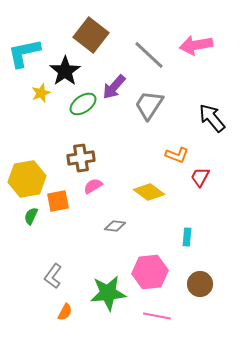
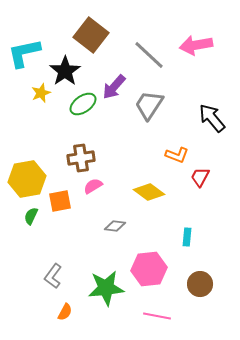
orange square: moved 2 px right
pink hexagon: moved 1 px left, 3 px up
green star: moved 2 px left, 5 px up
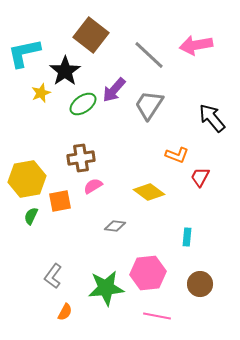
purple arrow: moved 3 px down
pink hexagon: moved 1 px left, 4 px down
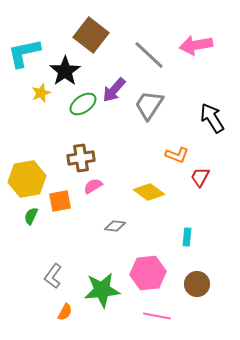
black arrow: rotated 8 degrees clockwise
brown circle: moved 3 px left
green star: moved 4 px left, 2 px down
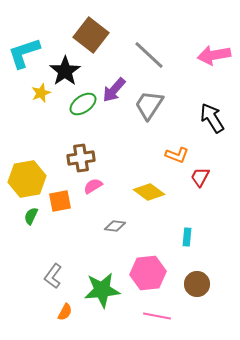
pink arrow: moved 18 px right, 10 px down
cyan L-shape: rotated 6 degrees counterclockwise
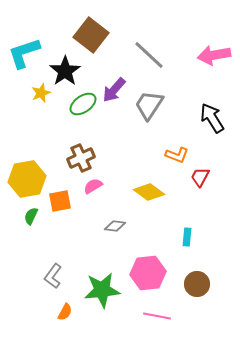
brown cross: rotated 16 degrees counterclockwise
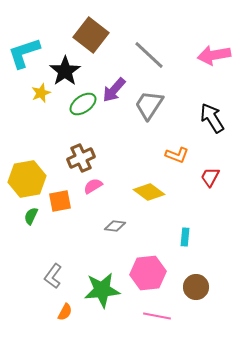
red trapezoid: moved 10 px right
cyan rectangle: moved 2 px left
brown circle: moved 1 px left, 3 px down
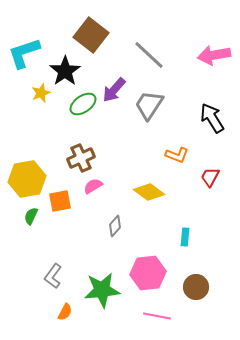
gray diamond: rotated 55 degrees counterclockwise
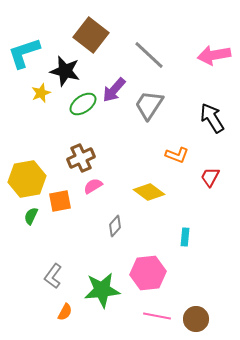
black star: rotated 24 degrees counterclockwise
brown circle: moved 32 px down
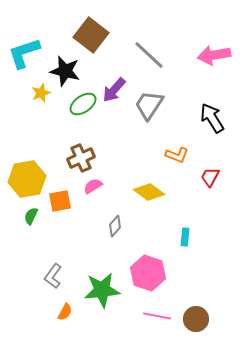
pink hexagon: rotated 24 degrees clockwise
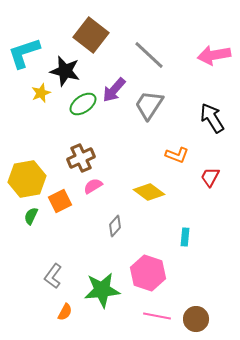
orange square: rotated 15 degrees counterclockwise
